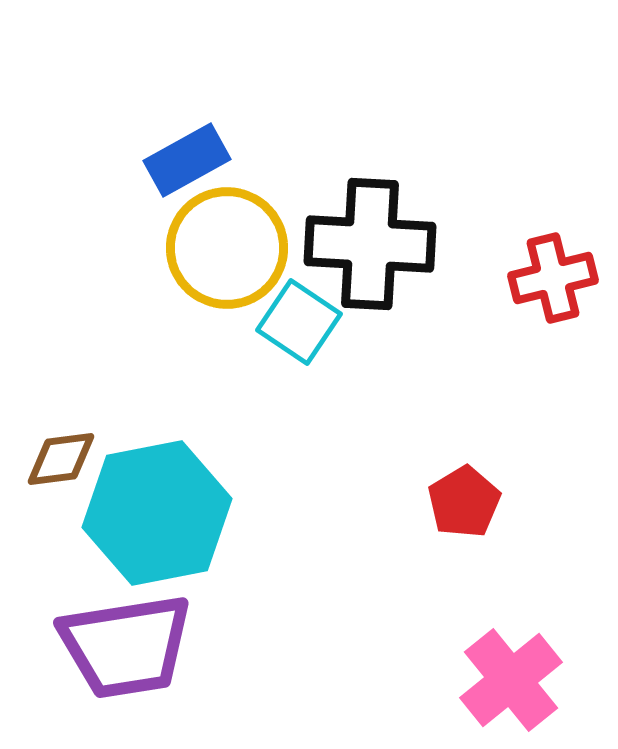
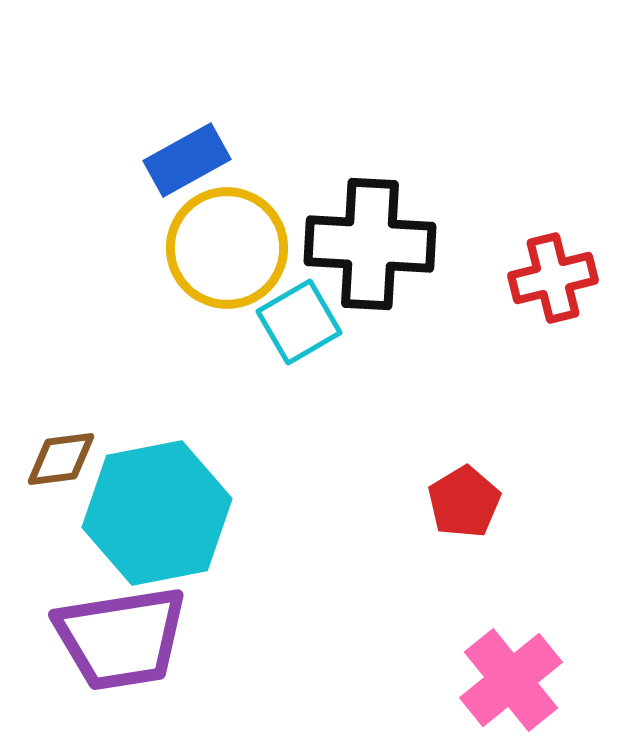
cyan square: rotated 26 degrees clockwise
purple trapezoid: moved 5 px left, 8 px up
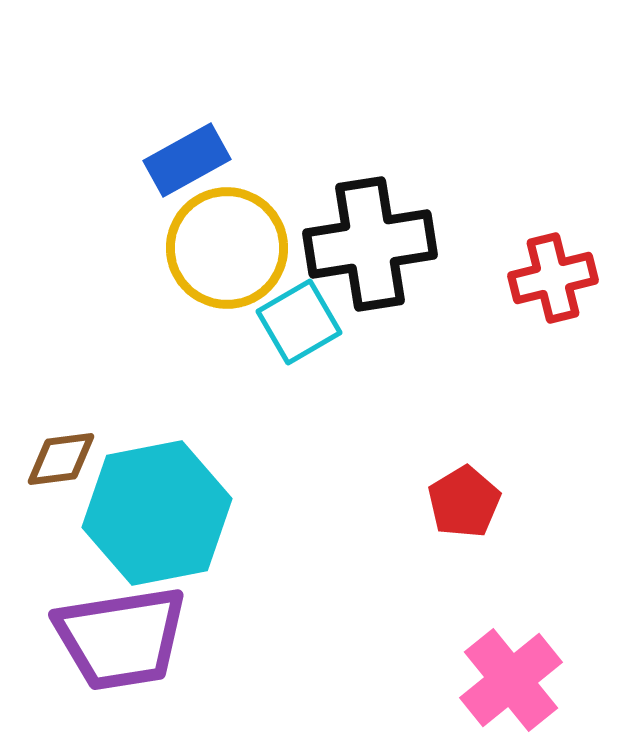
black cross: rotated 12 degrees counterclockwise
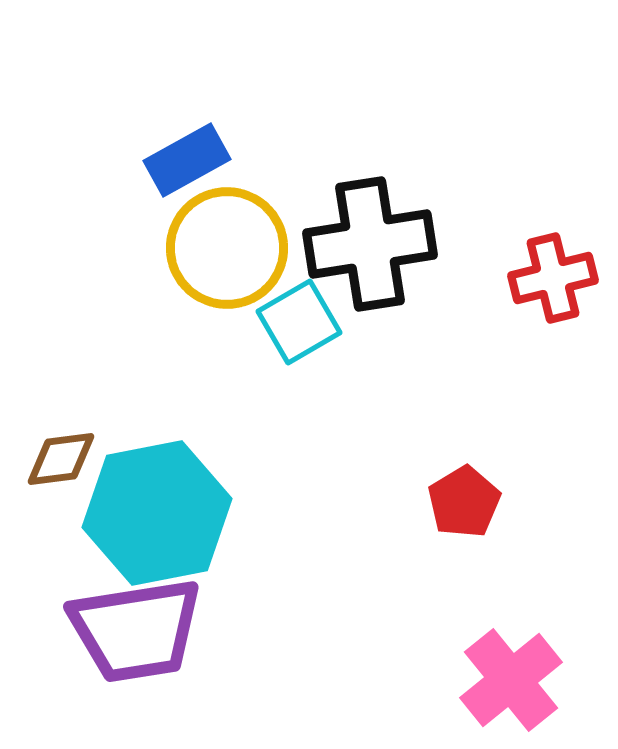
purple trapezoid: moved 15 px right, 8 px up
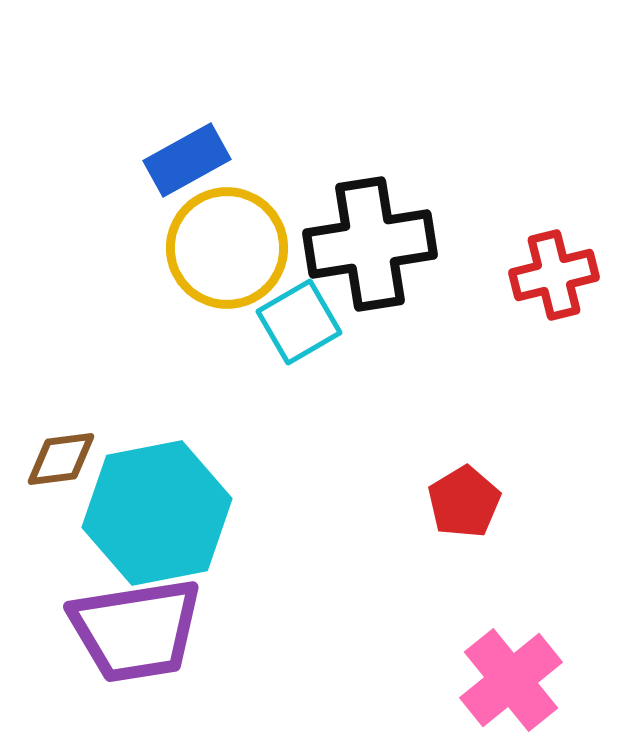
red cross: moved 1 px right, 3 px up
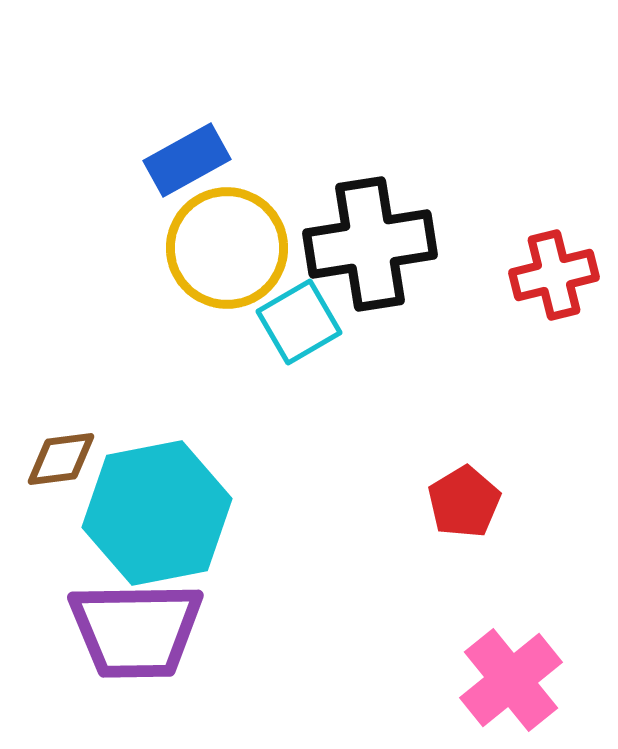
purple trapezoid: rotated 8 degrees clockwise
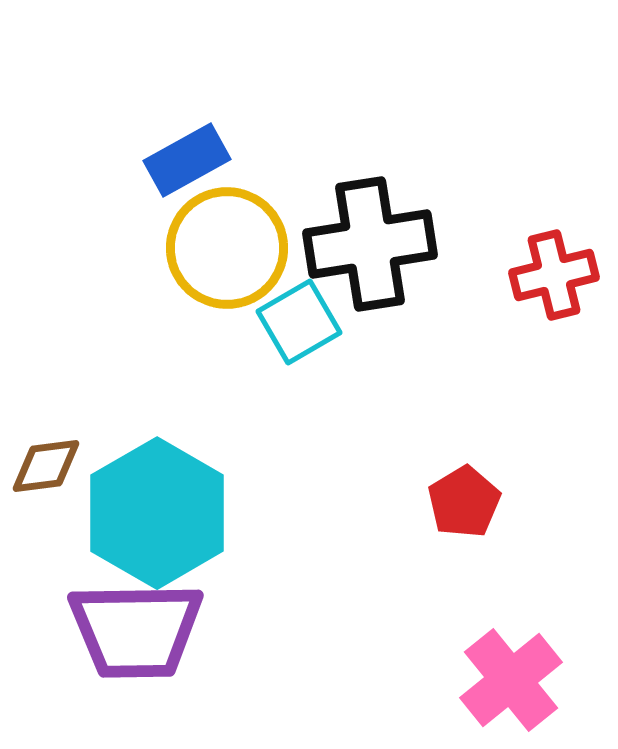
brown diamond: moved 15 px left, 7 px down
cyan hexagon: rotated 19 degrees counterclockwise
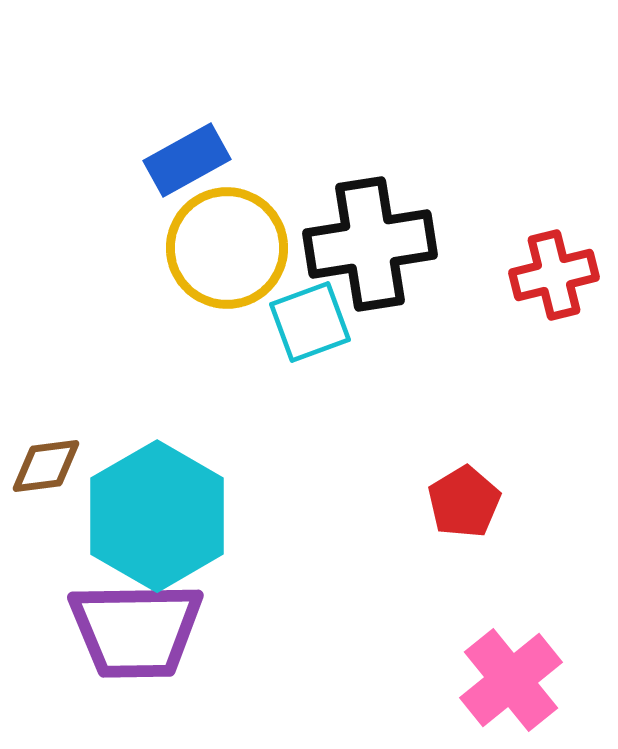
cyan square: moved 11 px right; rotated 10 degrees clockwise
cyan hexagon: moved 3 px down
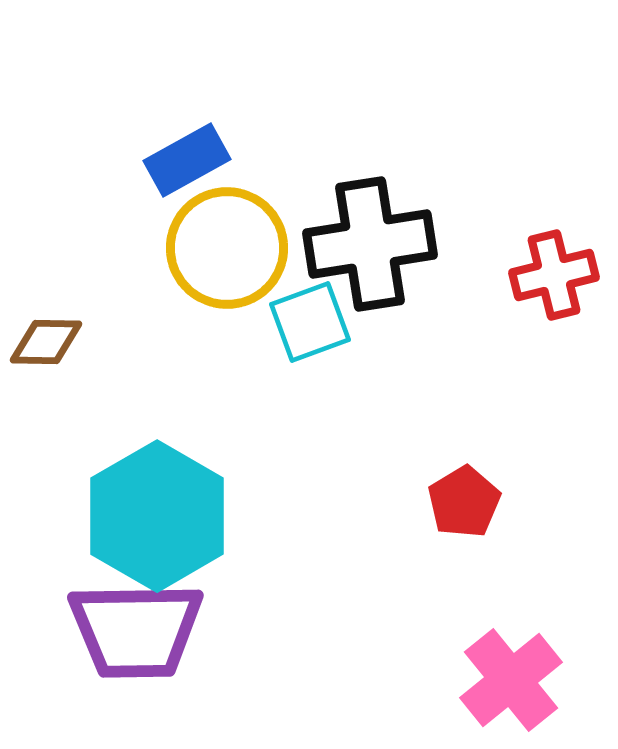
brown diamond: moved 124 px up; rotated 8 degrees clockwise
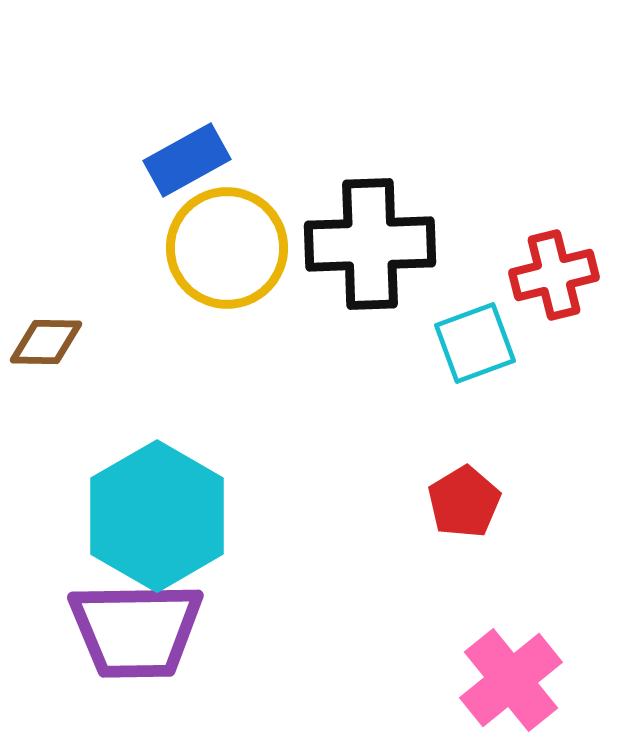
black cross: rotated 7 degrees clockwise
cyan square: moved 165 px right, 21 px down
